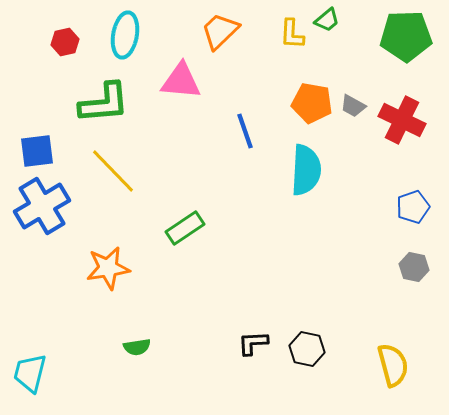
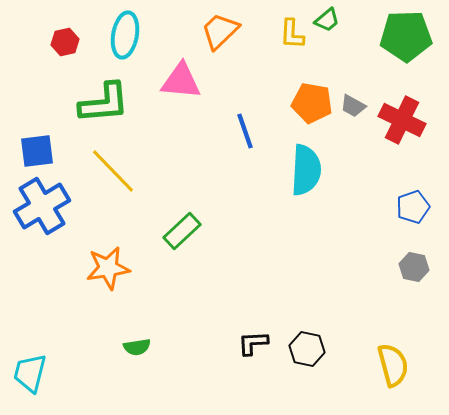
green rectangle: moved 3 px left, 3 px down; rotated 9 degrees counterclockwise
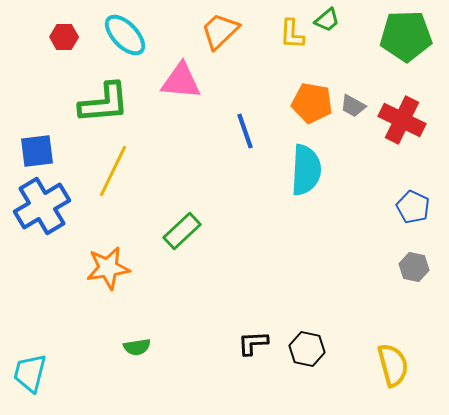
cyan ellipse: rotated 54 degrees counterclockwise
red hexagon: moved 1 px left, 5 px up; rotated 12 degrees clockwise
yellow line: rotated 70 degrees clockwise
blue pentagon: rotated 28 degrees counterclockwise
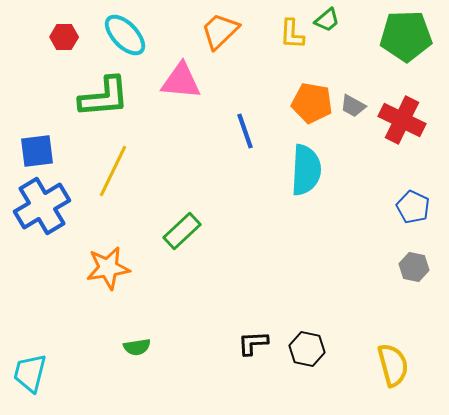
green L-shape: moved 6 px up
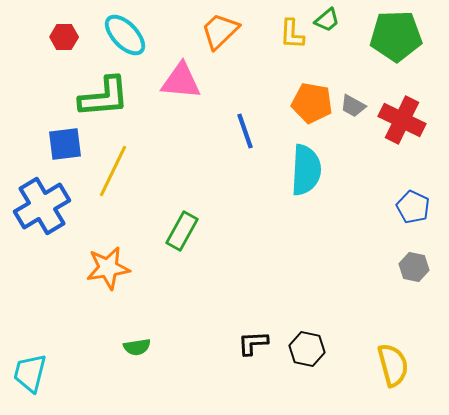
green pentagon: moved 10 px left
blue square: moved 28 px right, 7 px up
green rectangle: rotated 18 degrees counterclockwise
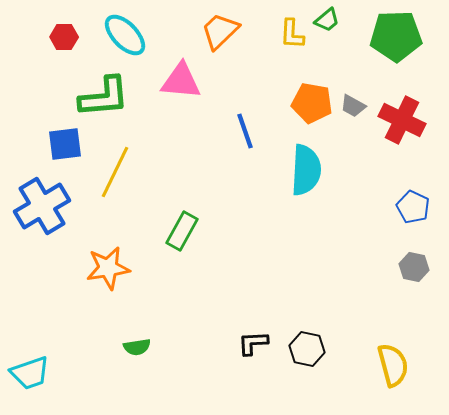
yellow line: moved 2 px right, 1 px down
cyan trapezoid: rotated 123 degrees counterclockwise
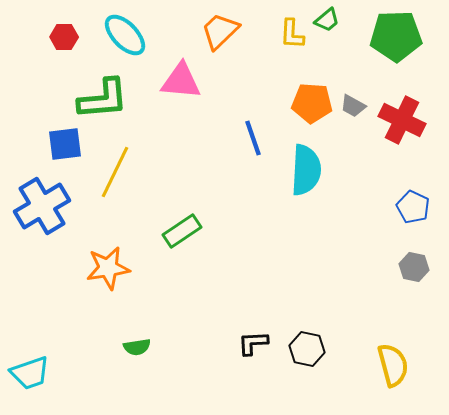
green L-shape: moved 1 px left, 2 px down
orange pentagon: rotated 6 degrees counterclockwise
blue line: moved 8 px right, 7 px down
green rectangle: rotated 27 degrees clockwise
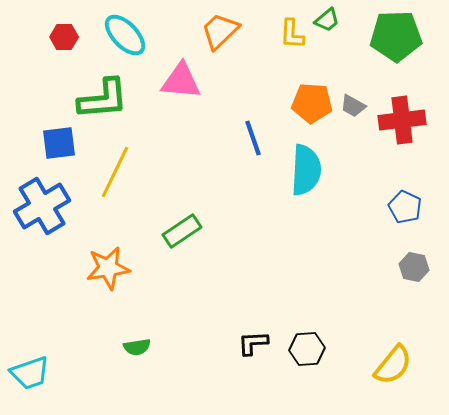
red cross: rotated 33 degrees counterclockwise
blue square: moved 6 px left, 1 px up
blue pentagon: moved 8 px left
black hexagon: rotated 16 degrees counterclockwise
yellow semicircle: rotated 54 degrees clockwise
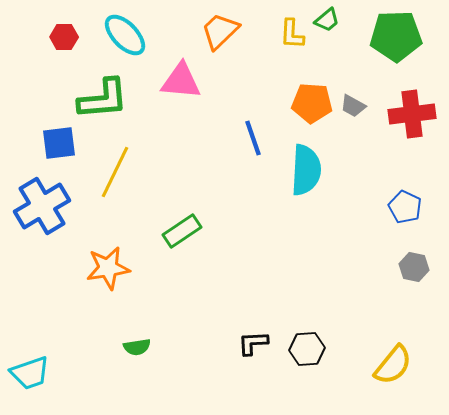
red cross: moved 10 px right, 6 px up
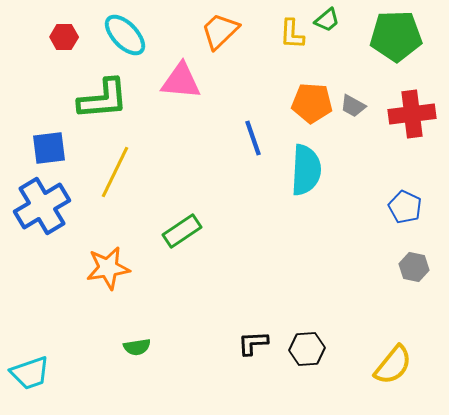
blue square: moved 10 px left, 5 px down
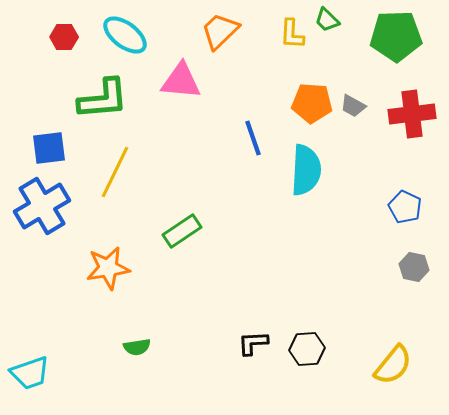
green trapezoid: rotated 84 degrees clockwise
cyan ellipse: rotated 9 degrees counterclockwise
